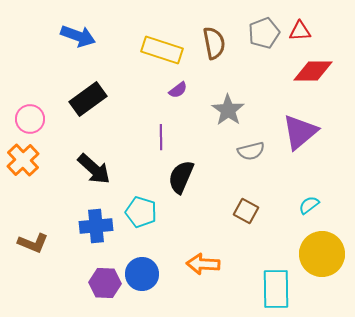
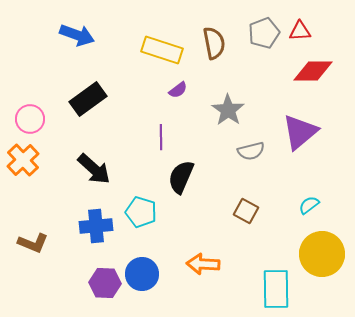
blue arrow: moved 1 px left, 1 px up
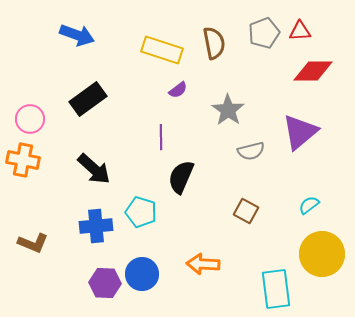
orange cross: rotated 36 degrees counterclockwise
cyan rectangle: rotated 6 degrees counterclockwise
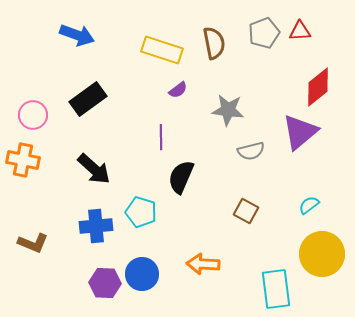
red diamond: moved 5 px right, 16 px down; rotated 39 degrees counterclockwise
gray star: rotated 28 degrees counterclockwise
pink circle: moved 3 px right, 4 px up
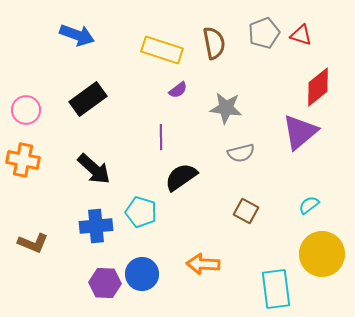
red triangle: moved 1 px right, 4 px down; rotated 20 degrees clockwise
gray star: moved 2 px left, 2 px up
pink circle: moved 7 px left, 5 px up
gray semicircle: moved 10 px left, 2 px down
black semicircle: rotated 32 degrees clockwise
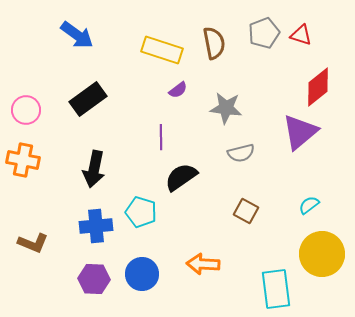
blue arrow: rotated 16 degrees clockwise
black arrow: rotated 60 degrees clockwise
purple hexagon: moved 11 px left, 4 px up
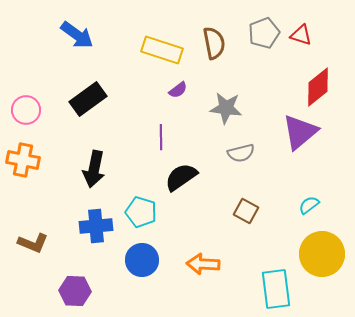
blue circle: moved 14 px up
purple hexagon: moved 19 px left, 12 px down
